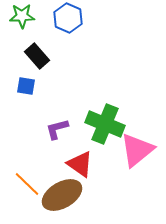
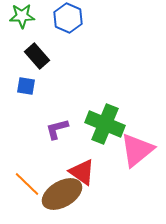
red triangle: moved 2 px right, 8 px down
brown ellipse: moved 1 px up
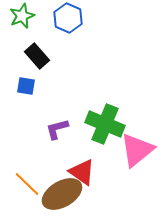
green star: rotated 20 degrees counterclockwise
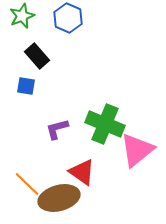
brown ellipse: moved 3 px left, 4 px down; rotated 15 degrees clockwise
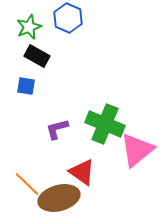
green star: moved 7 px right, 11 px down
black rectangle: rotated 20 degrees counterclockwise
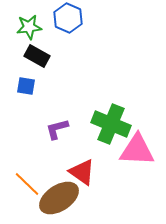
green star: rotated 15 degrees clockwise
green cross: moved 6 px right
pink triangle: rotated 42 degrees clockwise
brown ellipse: rotated 18 degrees counterclockwise
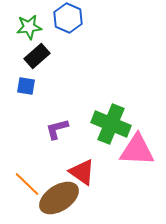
black rectangle: rotated 70 degrees counterclockwise
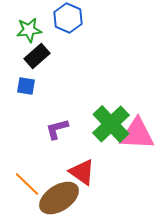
green star: moved 3 px down
green cross: rotated 24 degrees clockwise
pink triangle: moved 16 px up
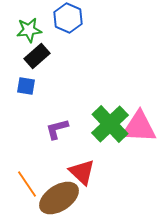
green cross: moved 1 px left
pink triangle: moved 2 px right, 7 px up
red triangle: rotated 8 degrees clockwise
orange line: rotated 12 degrees clockwise
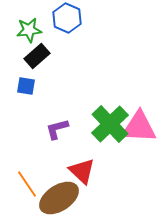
blue hexagon: moved 1 px left
red triangle: moved 1 px up
